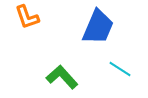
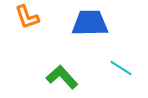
blue trapezoid: moved 8 px left, 4 px up; rotated 114 degrees counterclockwise
cyan line: moved 1 px right, 1 px up
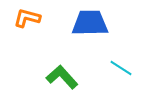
orange L-shape: moved 1 px down; rotated 124 degrees clockwise
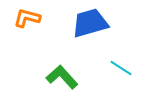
blue trapezoid: rotated 15 degrees counterclockwise
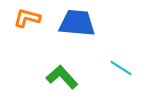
blue trapezoid: moved 13 px left; rotated 21 degrees clockwise
